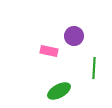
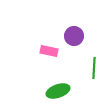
green ellipse: moved 1 px left; rotated 10 degrees clockwise
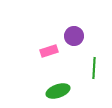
pink rectangle: rotated 30 degrees counterclockwise
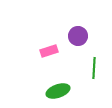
purple circle: moved 4 px right
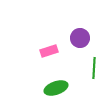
purple circle: moved 2 px right, 2 px down
green ellipse: moved 2 px left, 3 px up
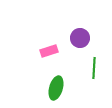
green ellipse: rotated 55 degrees counterclockwise
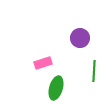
pink rectangle: moved 6 px left, 12 px down
green line: moved 3 px down
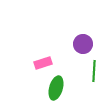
purple circle: moved 3 px right, 6 px down
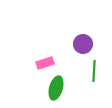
pink rectangle: moved 2 px right
